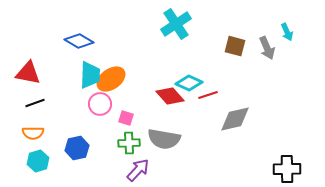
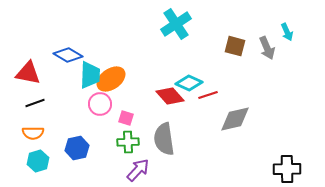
blue diamond: moved 11 px left, 14 px down
gray semicircle: rotated 72 degrees clockwise
green cross: moved 1 px left, 1 px up
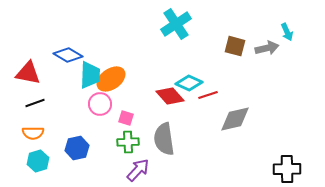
gray arrow: rotated 80 degrees counterclockwise
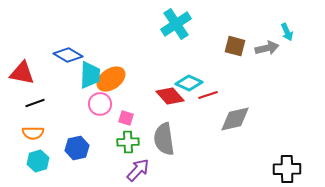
red triangle: moved 6 px left
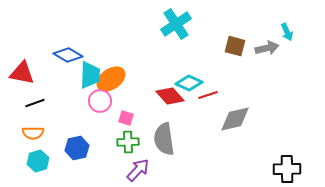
pink circle: moved 3 px up
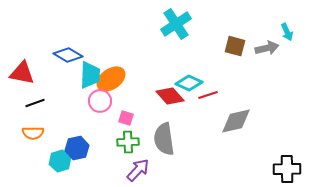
gray diamond: moved 1 px right, 2 px down
cyan hexagon: moved 22 px right
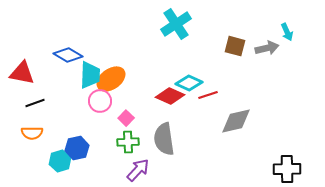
red diamond: rotated 24 degrees counterclockwise
pink square: rotated 28 degrees clockwise
orange semicircle: moved 1 px left
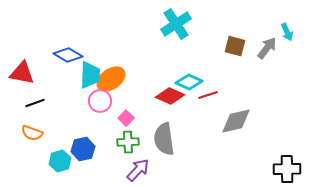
gray arrow: rotated 40 degrees counterclockwise
cyan diamond: moved 1 px up
orange semicircle: rotated 20 degrees clockwise
blue hexagon: moved 6 px right, 1 px down
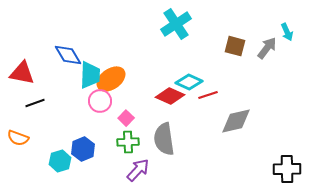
blue diamond: rotated 28 degrees clockwise
orange semicircle: moved 14 px left, 5 px down
blue hexagon: rotated 10 degrees counterclockwise
